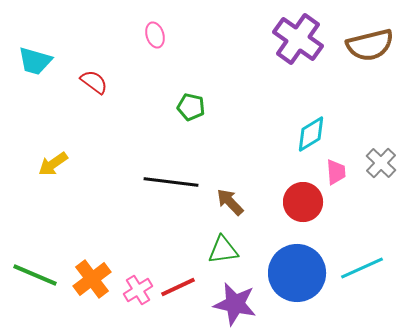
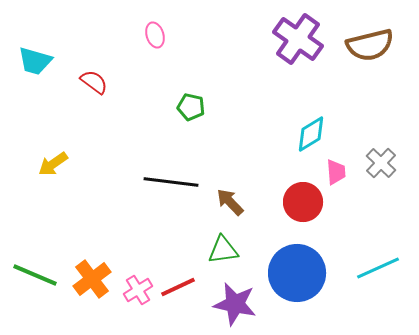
cyan line: moved 16 px right
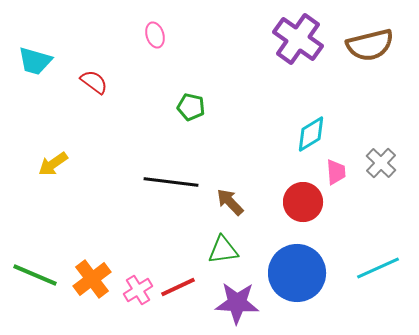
purple star: moved 2 px right, 1 px up; rotated 9 degrees counterclockwise
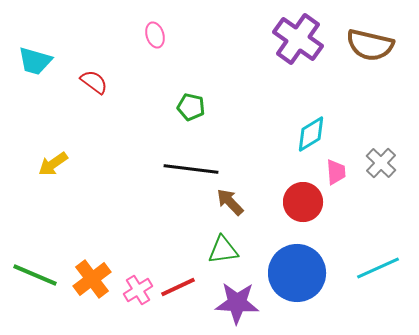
brown semicircle: rotated 27 degrees clockwise
black line: moved 20 px right, 13 px up
